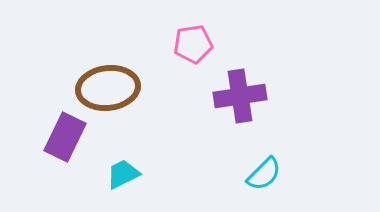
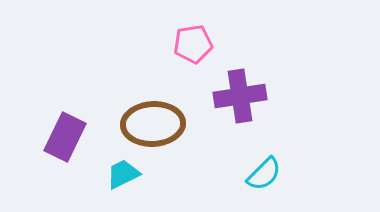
brown ellipse: moved 45 px right, 36 px down; rotated 4 degrees clockwise
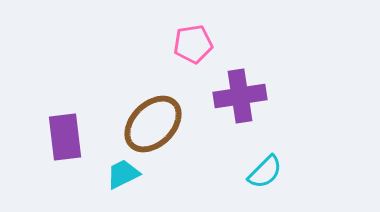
brown ellipse: rotated 42 degrees counterclockwise
purple rectangle: rotated 33 degrees counterclockwise
cyan semicircle: moved 1 px right, 2 px up
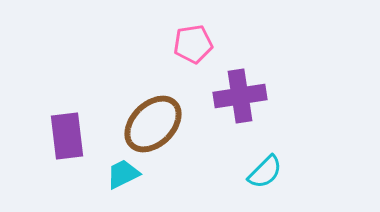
purple rectangle: moved 2 px right, 1 px up
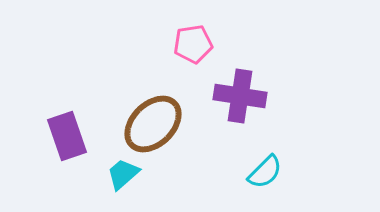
purple cross: rotated 18 degrees clockwise
purple rectangle: rotated 12 degrees counterclockwise
cyan trapezoid: rotated 15 degrees counterclockwise
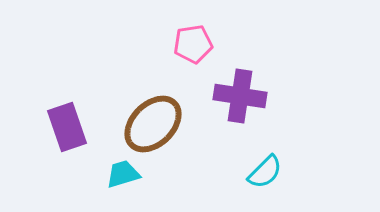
purple rectangle: moved 9 px up
cyan trapezoid: rotated 24 degrees clockwise
